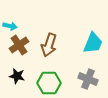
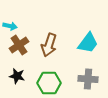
cyan trapezoid: moved 5 px left; rotated 15 degrees clockwise
gray cross: rotated 18 degrees counterclockwise
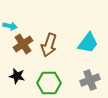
brown cross: moved 4 px right, 1 px up
gray cross: moved 2 px right, 1 px down; rotated 24 degrees counterclockwise
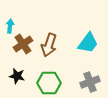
cyan arrow: rotated 96 degrees counterclockwise
gray cross: moved 2 px down
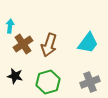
black star: moved 2 px left
green hexagon: moved 1 px left, 1 px up; rotated 15 degrees counterclockwise
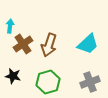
cyan trapezoid: moved 1 px down; rotated 10 degrees clockwise
black star: moved 2 px left
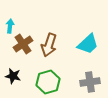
gray cross: rotated 12 degrees clockwise
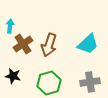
green hexagon: moved 1 px right, 1 px down
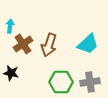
black star: moved 2 px left, 3 px up
green hexagon: moved 12 px right, 1 px up; rotated 15 degrees clockwise
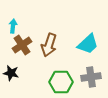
cyan arrow: moved 3 px right
brown cross: moved 1 px left, 1 px down
gray cross: moved 1 px right, 5 px up
